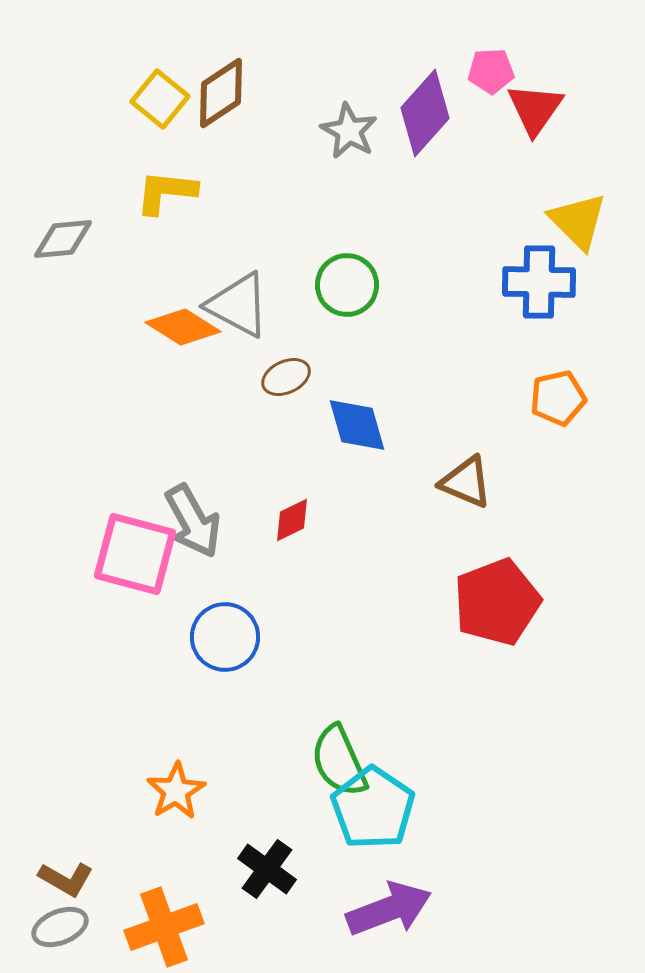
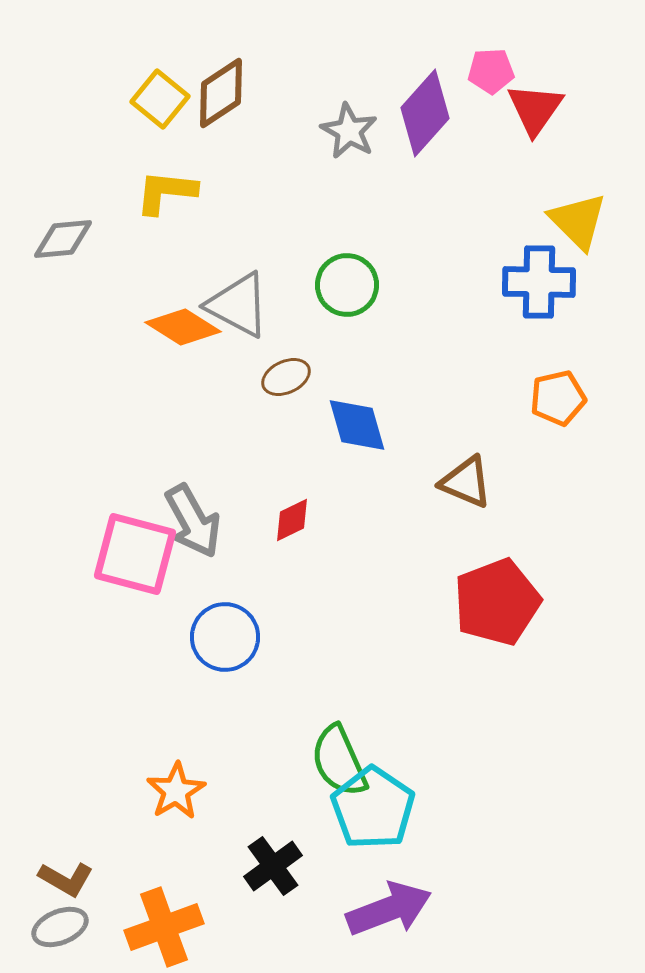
black cross: moved 6 px right, 3 px up; rotated 18 degrees clockwise
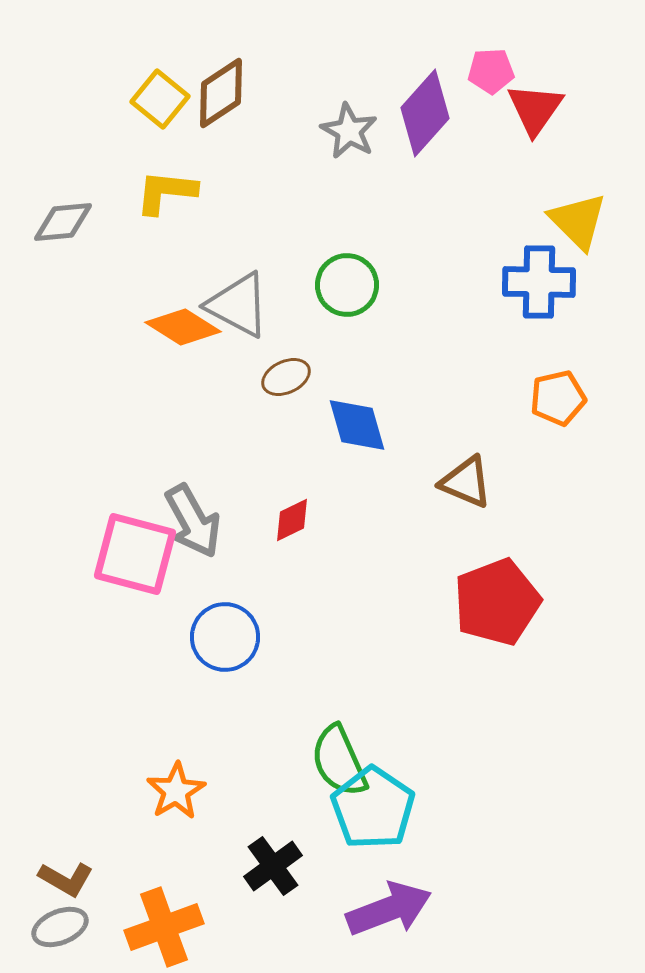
gray diamond: moved 17 px up
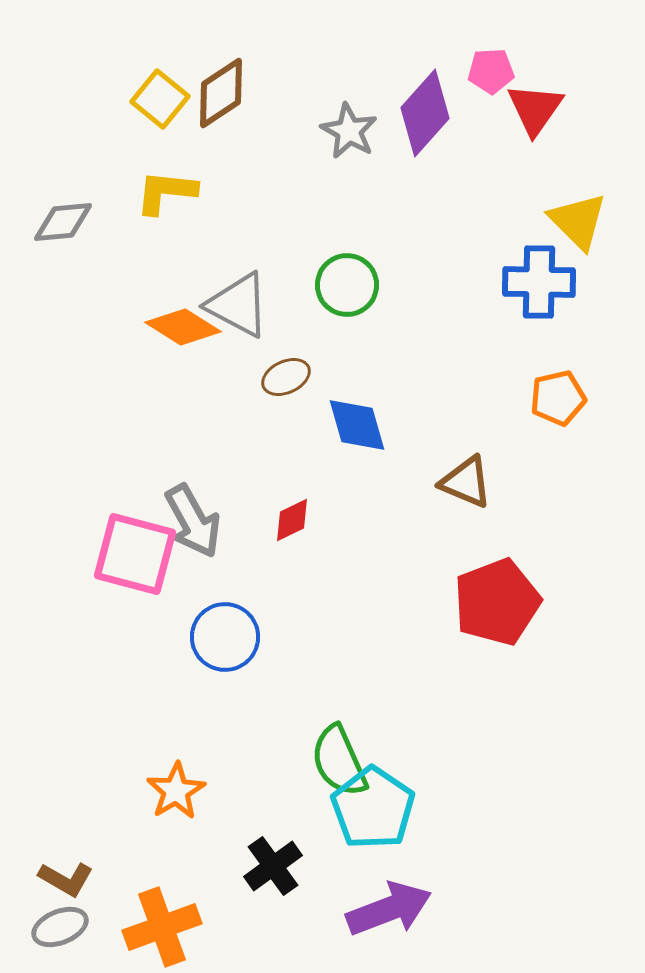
orange cross: moved 2 px left
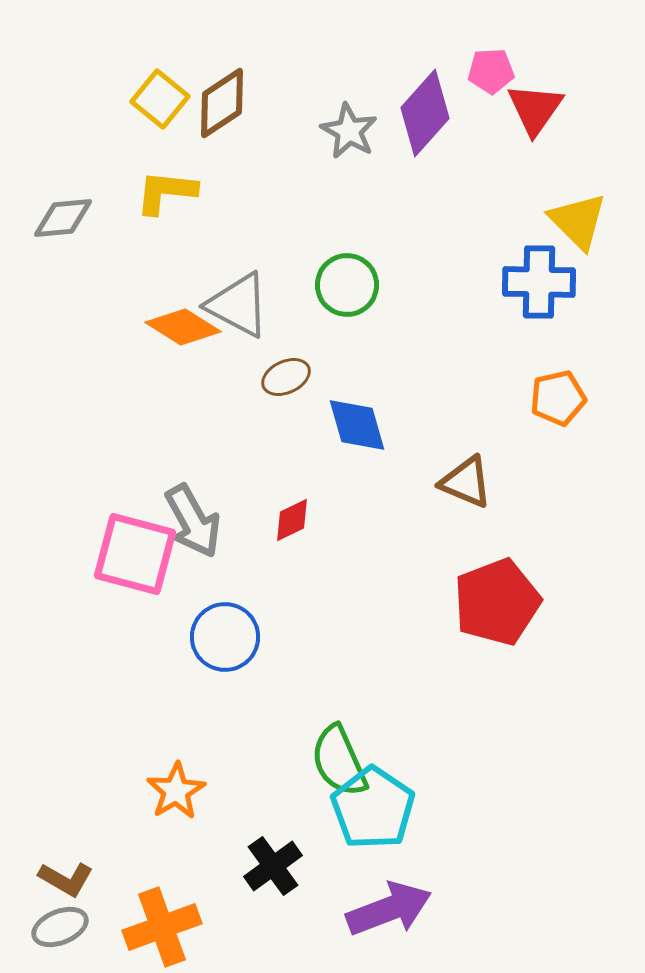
brown diamond: moved 1 px right, 10 px down
gray diamond: moved 4 px up
